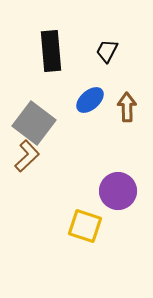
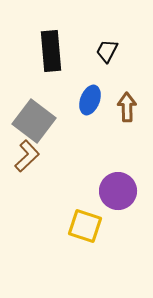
blue ellipse: rotated 28 degrees counterclockwise
gray square: moved 2 px up
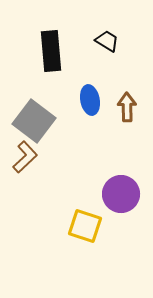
black trapezoid: moved 10 px up; rotated 95 degrees clockwise
blue ellipse: rotated 32 degrees counterclockwise
brown L-shape: moved 2 px left, 1 px down
purple circle: moved 3 px right, 3 px down
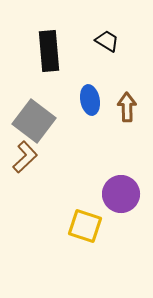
black rectangle: moved 2 px left
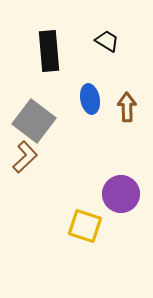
blue ellipse: moved 1 px up
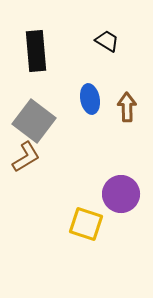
black rectangle: moved 13 px left
brown L-shape: moved 1 px right; rotated 12 degrees clockwise
yellow square: moved 1 px right, 2 px up
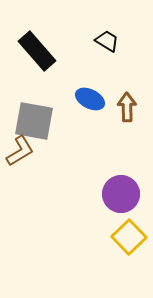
black rectangle: moved 1 px right; rotated 36 degrees counterclockwise
blue ellipse: rotated 52 degrees counterclockwise
gray square: rotated 27 degrees counterclockwise
brown L-shape: moved 6 px left, 6 px up
yellow square: moved 43 px right, 13 px down; rotated 28 degrees clockwise
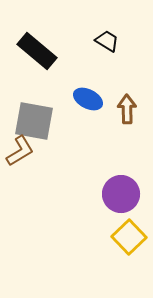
black rectangle: rotated 9 degrees counterclockwise
blue ellipse: moved 2 px left
brown arrow: moved 2 px down
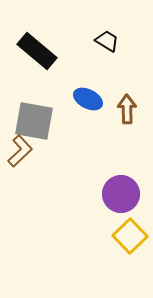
brown L-shape: rotated 12 degrees counterclockwise
yellow square: moved 1 px right, 1 px up
